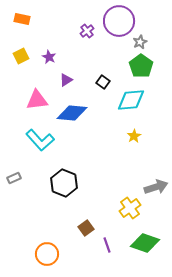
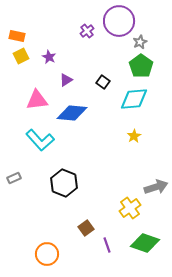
orange rectangle: moved 5 px left, 17 px down
cyan diamond: moved 3 px right, 1 px up
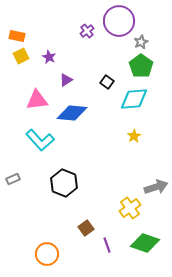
gray star: moved 1 px right
black square: moved 4 px right
gray rectangle: moved 1 px left, 1 px down
